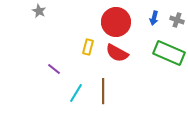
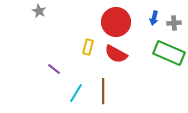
gray cross: moved 3 px left, 3 px down; rotated 24 degrees counterclockwise
red semicircle: moved 1 px left, 1 px down
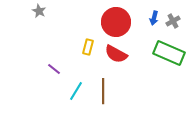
gray cross: moved 1 px left, 2 px up; rotated 24 degrees counterclockwise
cyan line: moved 2 px up
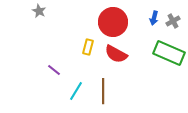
red circle: moved 3 px left
purple line: moved 1 px down
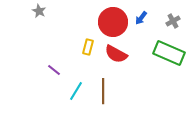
blue arrow: moved 13 px left; rotated 24 degrees clockwise
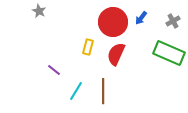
red semicircle: rotated 85 degrees clockwise
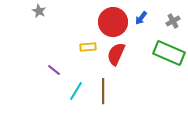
yellow rectangle: rotated 70 degrees clockwise
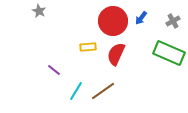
red circle: moved 1 px up
brown line: rotated 55 degrees clockwise
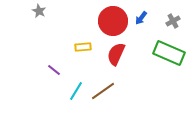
yellow rectangle: moved 5 px left
